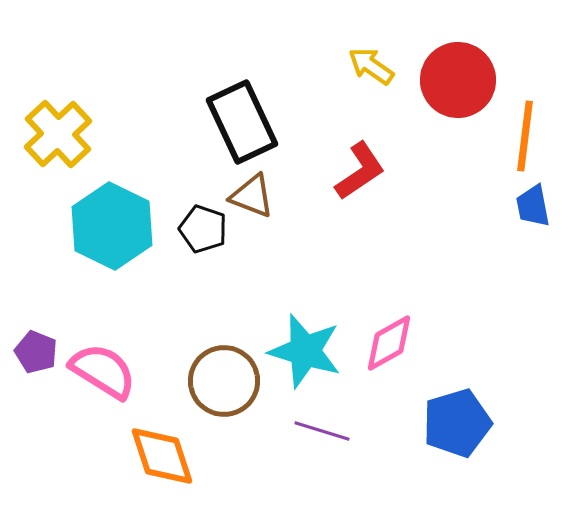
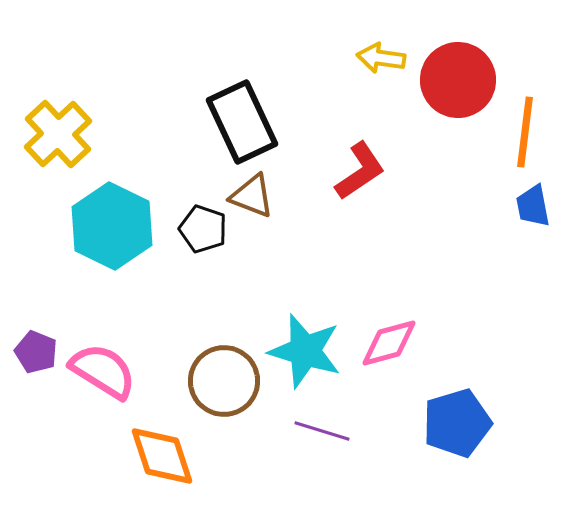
yellow arrow: moved 10 px right, 8 px up; rotated 27 degrees counterclockwise
orange line: moved 4 px up
pink diamond: rotated 14 degrees clockwise
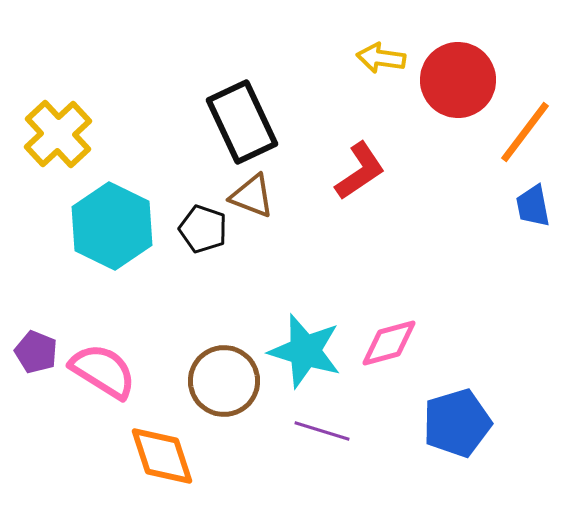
orange line: rotated 30 degrees clockwise
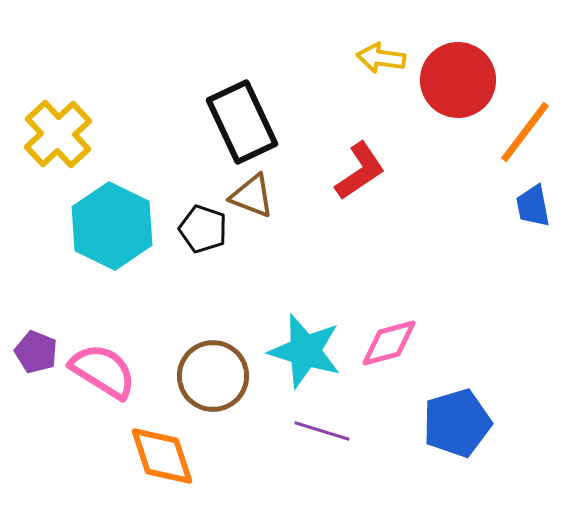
brown circle: moved 11 px left, 5 px up
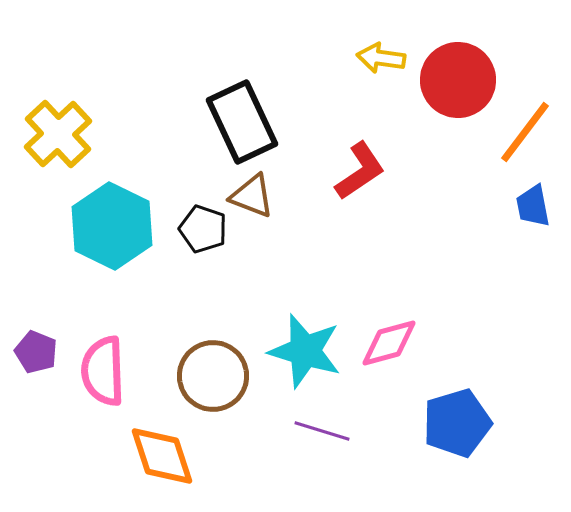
pink semicircle: rotated 124 degrees counterclockwise
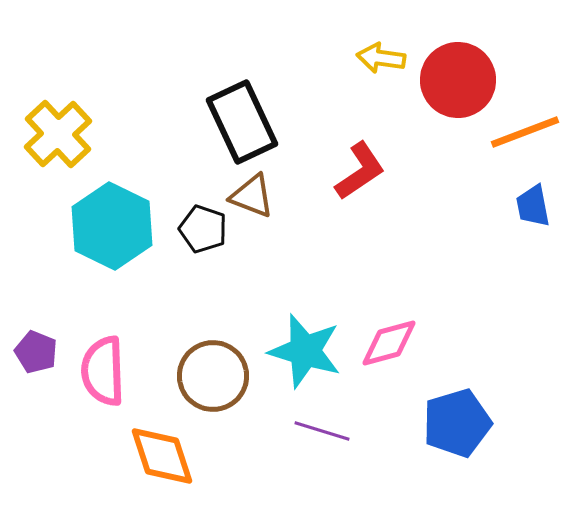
orange line: rotated 32 degrees clockwise
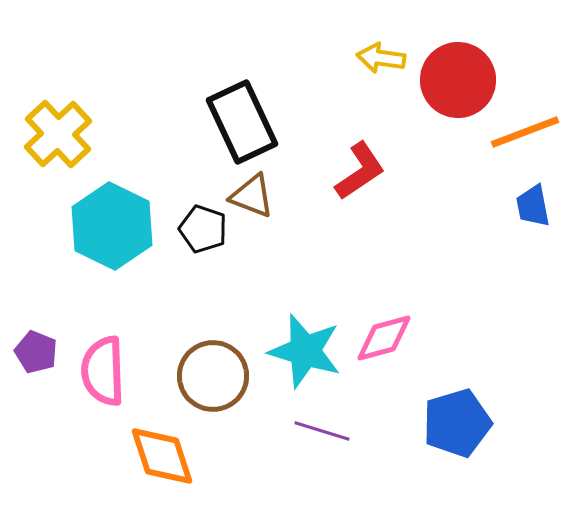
pink diamond: moved 5 px left, 5 px up
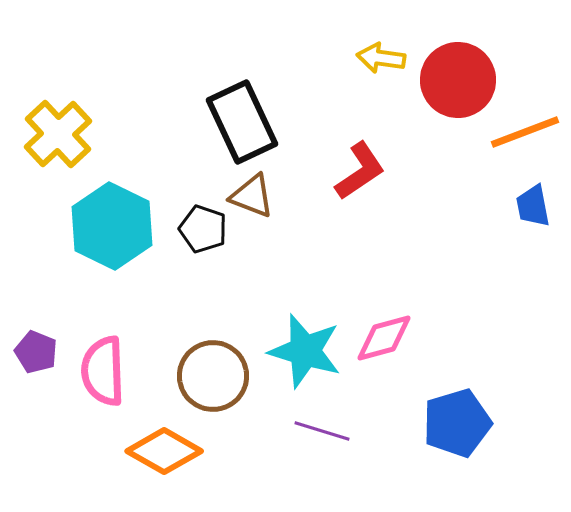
orange diamond: moved 2 px right, 5 px up; rotated 42 degrees counterclockwise
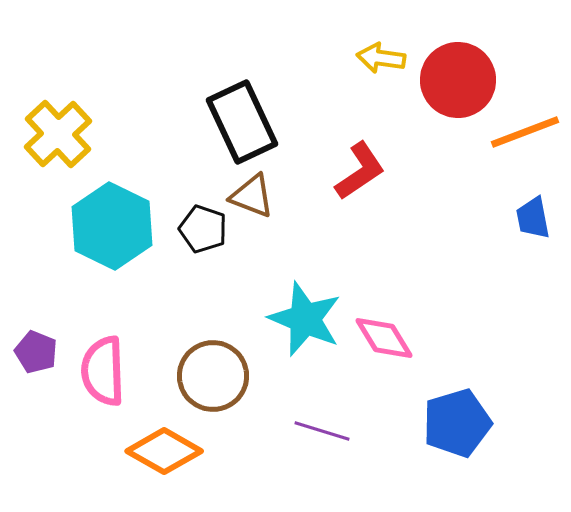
blue trapezoid: moved 12 px down
pink diamond: rotated 74 degrees clockwise
cyan star: moved 32 px up; rotated 6 degrees clockwise
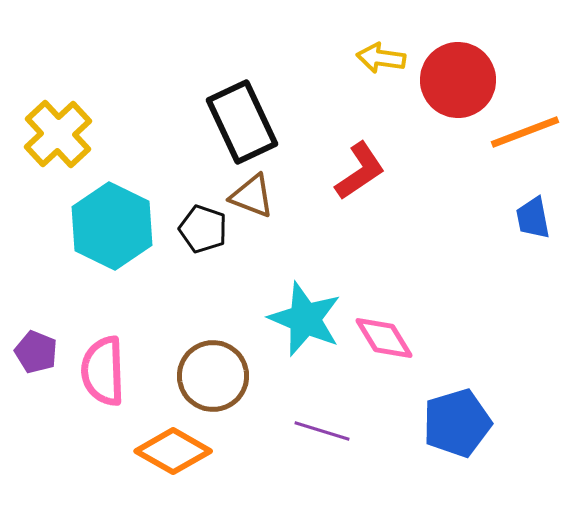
orange diamond: moved 9 px right
